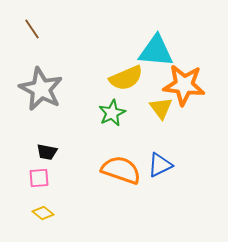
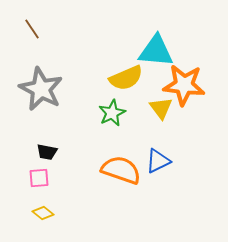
blue triangle: moved 2 px left, 4 px up
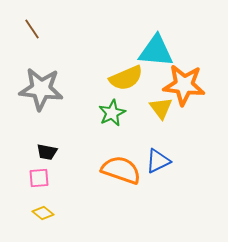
gray star: rotated 21 degrees counterclockwise
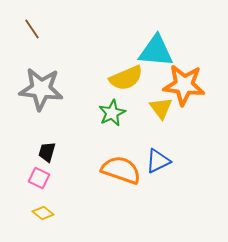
black trapezoid: rotated 95 degrees clockwise
pink square: rotated 30 degrees clockwise
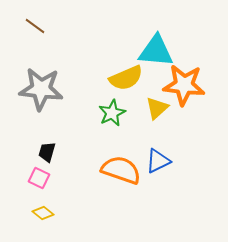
brown line: moved 3 px right, 3 px up; rotated 20 degrees counterclockwise
yellow triangle: moved 4 px left; rotated 25 degrees clockwise
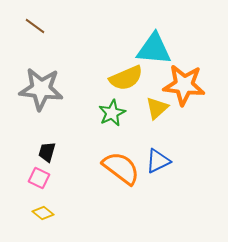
cyan triangle: moved 2 px left, 2 px up
orange semicircle: moved 2 px up; rotated 18 degrees clockwise
